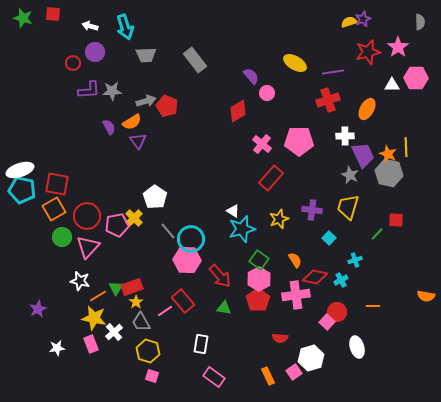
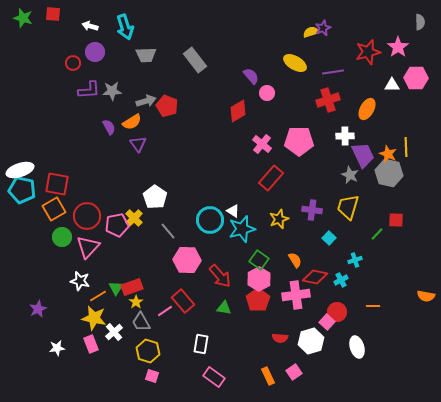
purple star at (363, 19): moved 40 px left, 9 px down
yellow semicircle at (349, 22): moved 38 px left, 10 px down
purple triangle at (138, 141): moved 3 px down
cyan circle at (191, 239): moved 19 px right, 19 px up
white hexagon at (311, 358): moved 17 px up
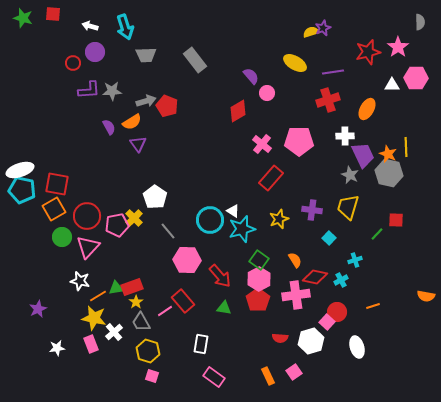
green triangle at (116, 288): rotated 49 degrees clockwise
orange line at (373, 306): rotated 16 degrees counterclockwise
